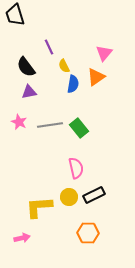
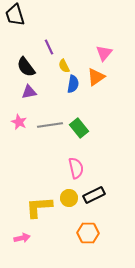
yellow circle: moved 1 px down
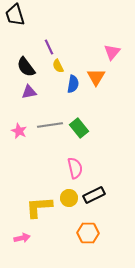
pink triangle: moved 8 px right, 1 px up
yellow semicircle: moved 6 px left
orange triangle: rotated 24 degrees counterclockwise
pink star: moved 9 px down
pink semicircle: moved 1 px left
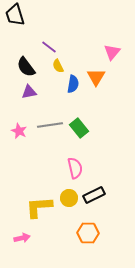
purple line: rotated 28 degrees counterclockwise
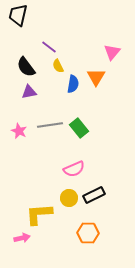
black trapezoid: moved 3 px right; rotated 30 degrees clockwise
pink semicircle: moved 1 px left, 1 px down; rotated 80 degrees clockwise
yellow L-shape: moved 7 px down
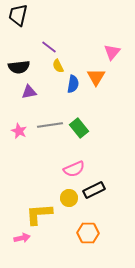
black semicircle: moved 7 px left; rotated 60 degrees counterclockwise
black rectangle: moved 5 px up
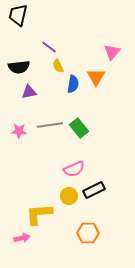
pink star: rotated 21 degrees counterclockwise
yellow circle: moved 2 px up
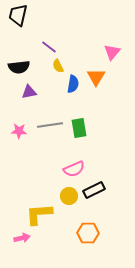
green rectangle: rotated 30 degrees clockwise
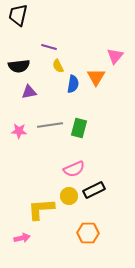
purple line: rotated 21 degrees counterclockwise
pink triangle: moved 3 px right, 4 px down
black semicircle: moved 1 px up
green rectangle: rotated 24 degrees clockwise
yellow L-shape: moved 2 px right, 5 px up
